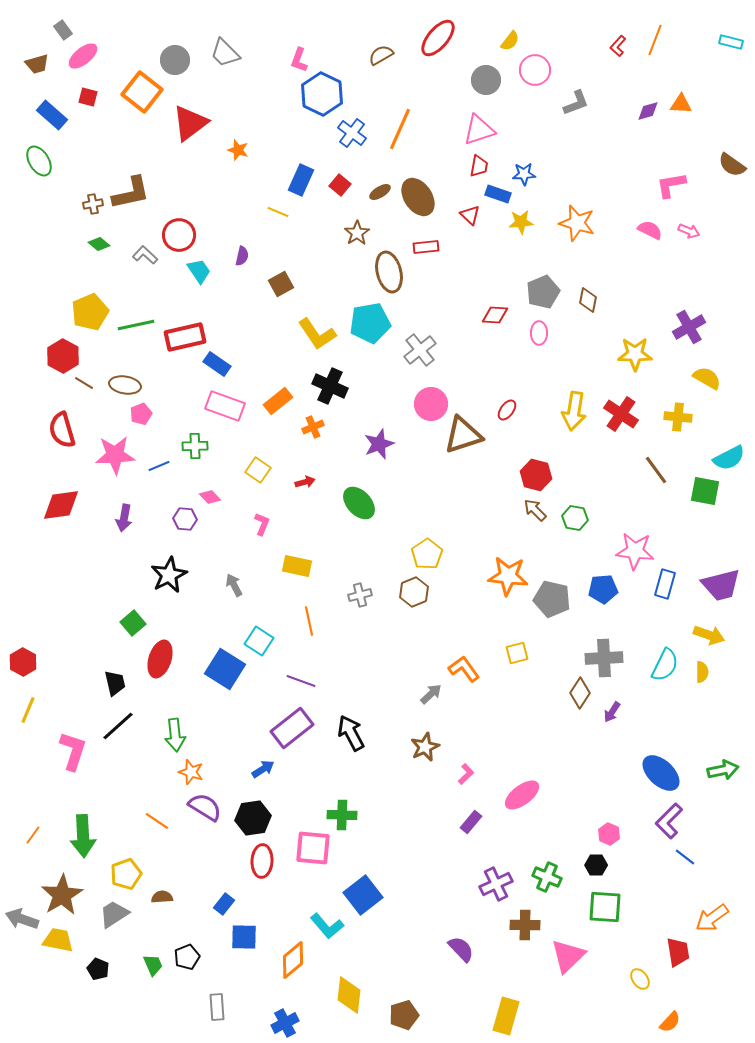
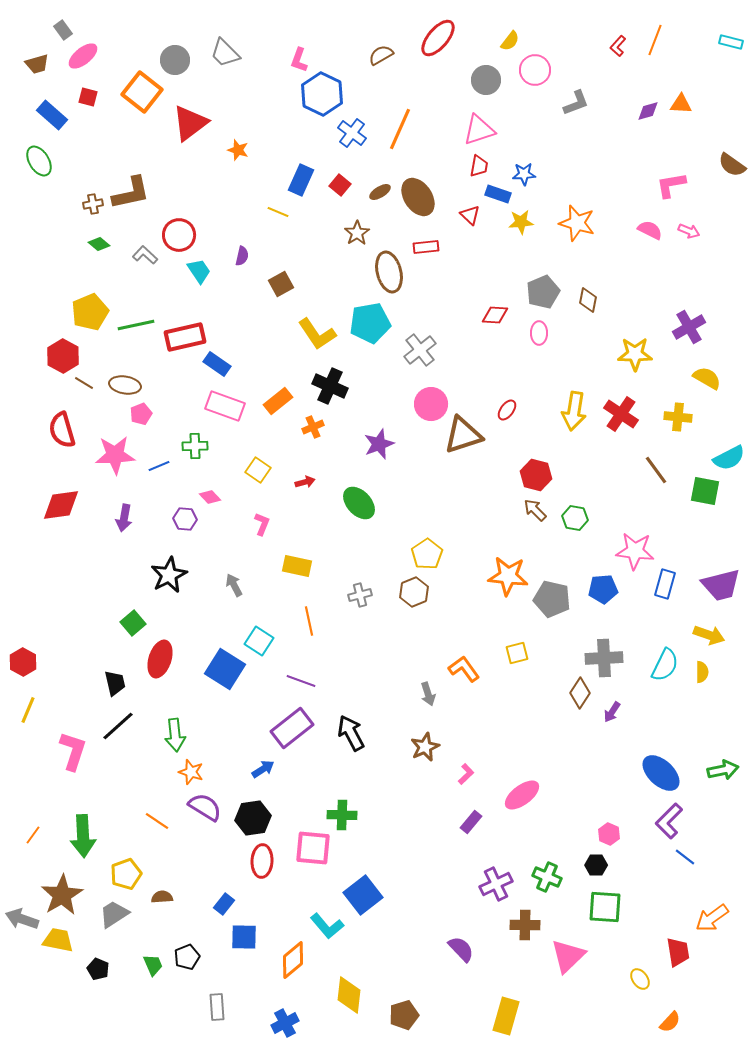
gray arrow at (431, 694): moved 3 px left; rotated 115 degrees clockwise
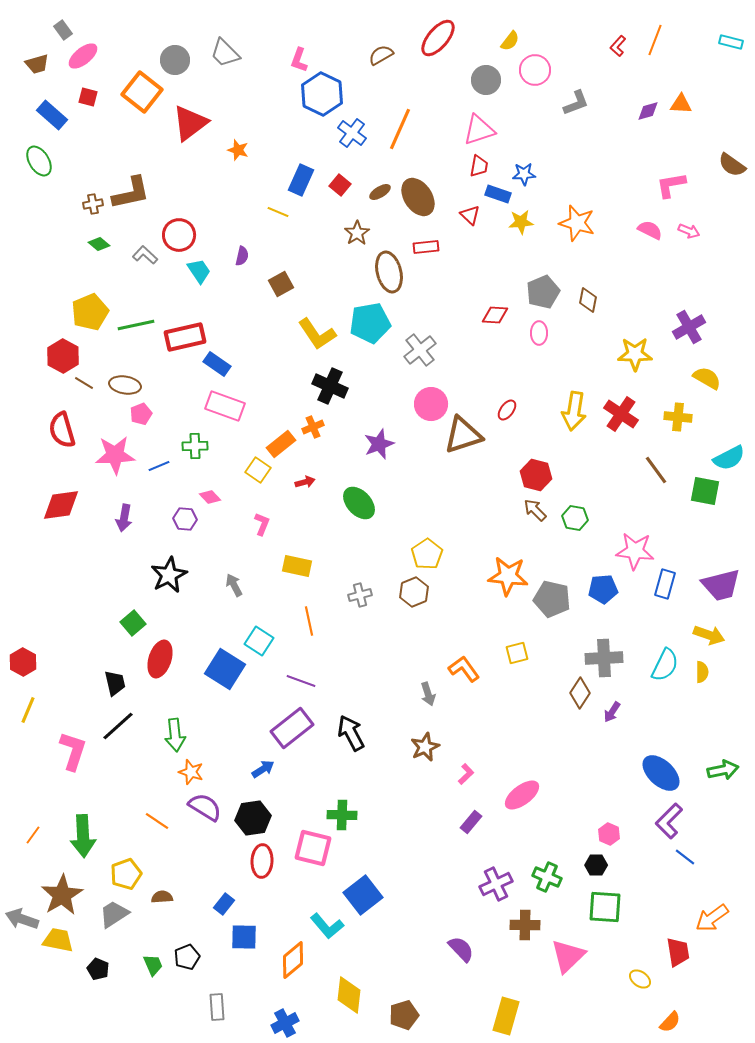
orange rectangle at (278, 401): moved 3 px right, 43 px down
pink square at (313, 848): rotated 9 degrees clockwise
yellow ellipse at (640, 979): rotated 20 degrees counterclockwise
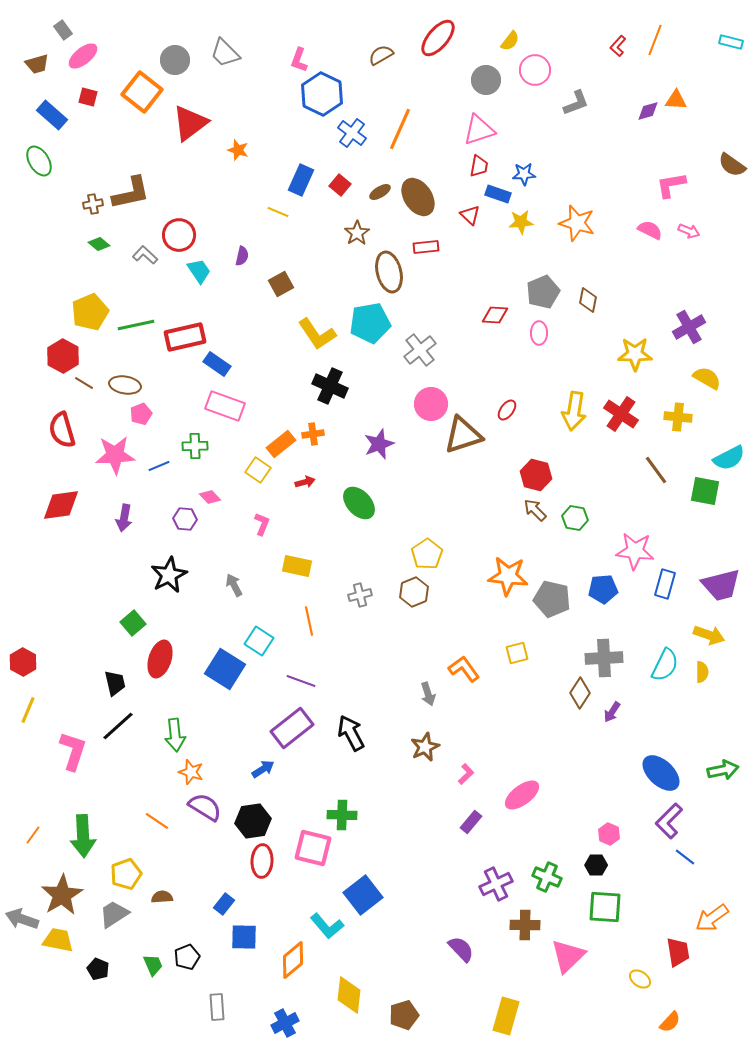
orange triangle at (681, 104): moved 5 px left, 4 px up
orange cross at (313, 427): moved 7 px down; rotated 15 degrees clockwise
black hexagon at (253, 818): moved 3 px down
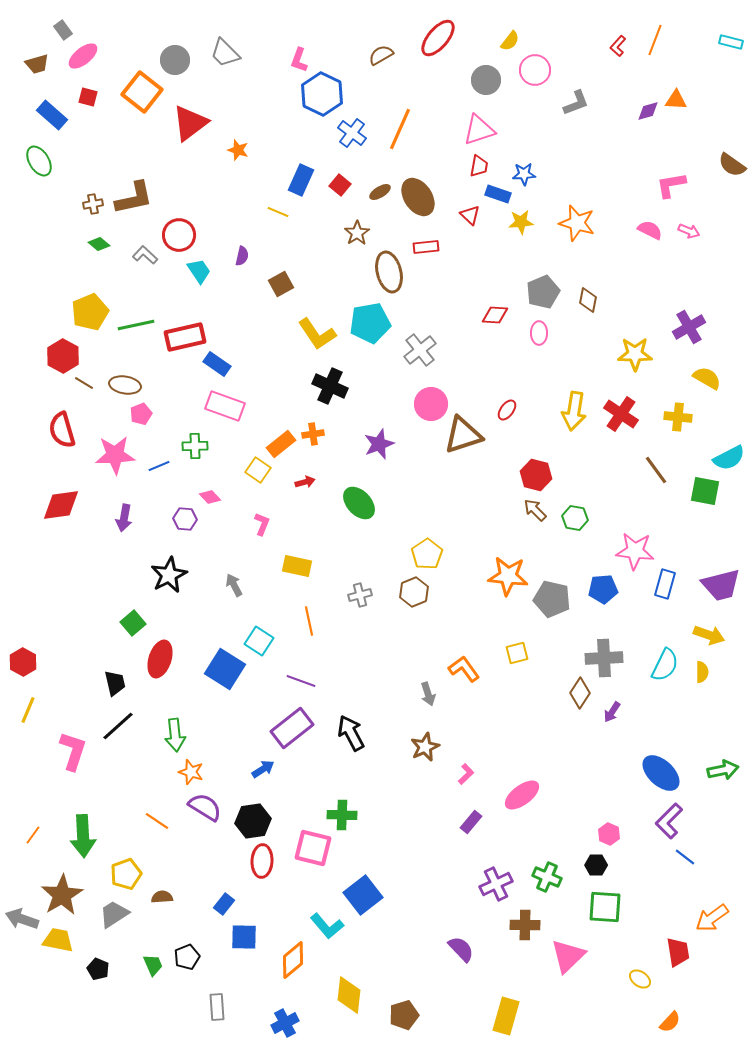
brown L-shape at (131, 193): moved 3 px right, 5 px down
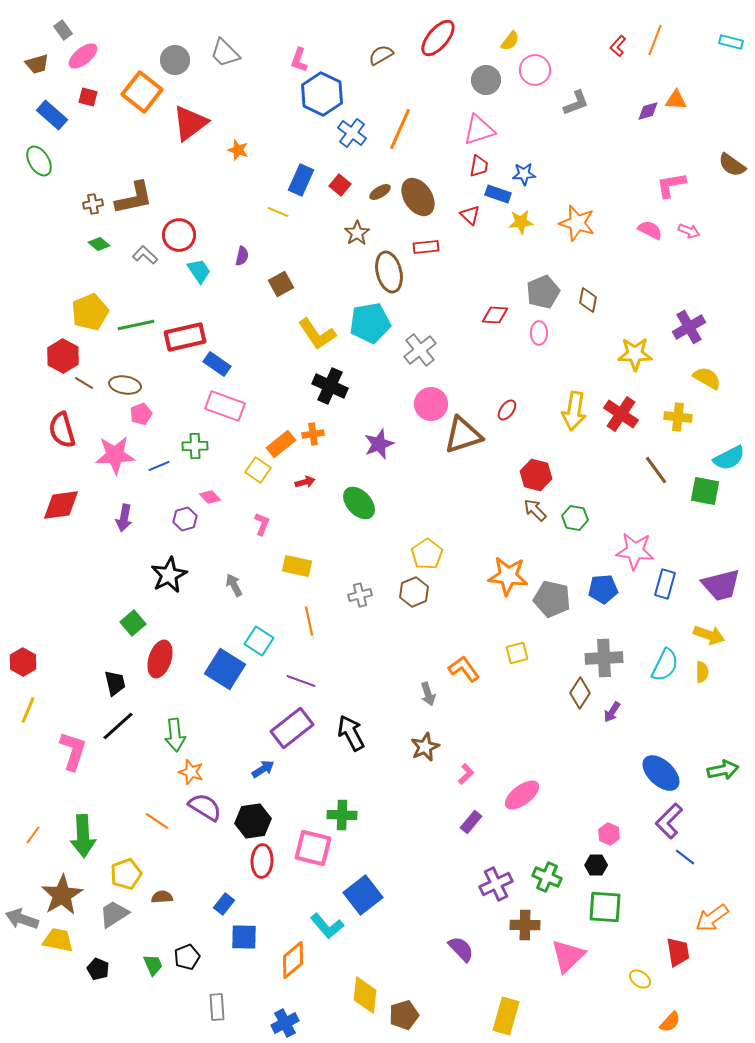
purple hexagon at (185, 519): rotated 20 degrees counterclockwise
yellow diamond at (349, 995): moved 16 px right
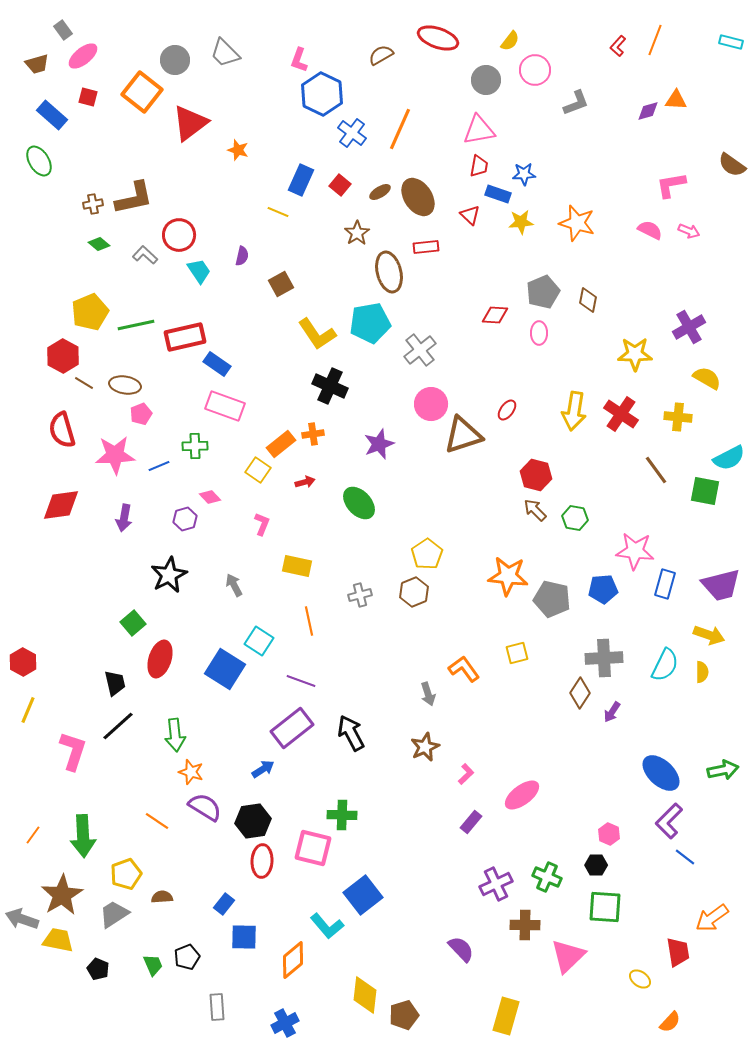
red ellipse at (438, 38): rotated 69 degrees clockwise
pink triangle at (479, 130): rotated 8 degrees clockwise
